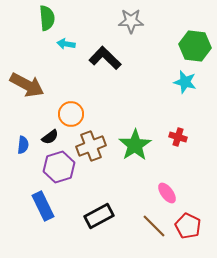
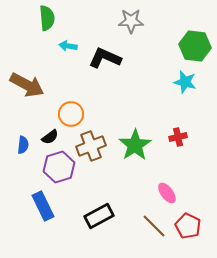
cyan arrow: moved 2 px right, 2 px down
black L-shape: rotated 20 degrees counterclockwise
red cross: rotated 30 degrees counterclockwise
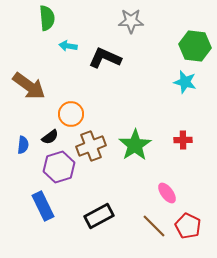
brown arrow: moved 2 px right, 1 px down; rotated 8 degrees clockwise
red cross: moved 5 px right, 3 px down; rotated 12 degrees clockwise
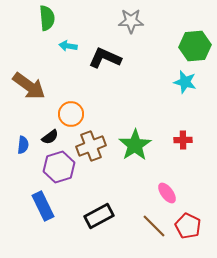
green hexagon: rotated 12 degrees counterclockwise
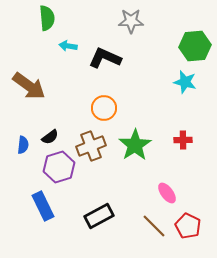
orange circle: moved 33 px right, 6 px up
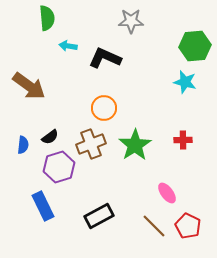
brown cross: moved 2 px up
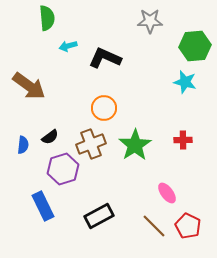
gray star: moved 19 px right
cyan arrow: rotated 24 degrees counterclockwise
purple hexagon: moved 4 px right, 2 px down
